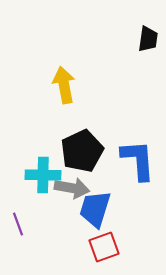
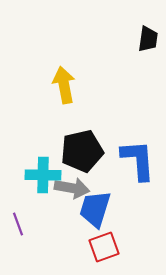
black pentagon: rotated 12 degrees clockwise
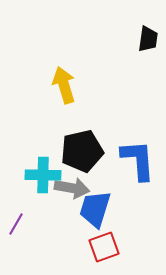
yellow arrow: rotated 6 degrees counterclockwise
purple line: moved 2 px left; rotated 50 degrees clockwise
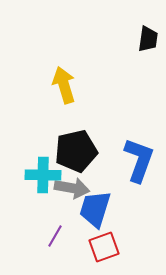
black pentagon: moved 6 px left
blue L-shape: moved 1 px right; rotated 24 degrees clockwise
purple line: moved 39 px right, 12 px down
